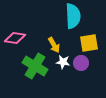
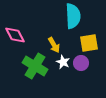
pink diamond: moved 3 px up; rotated 55 degrees clockwise
white star: rotated 16 degrees clockwise
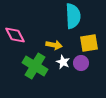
yellow arrow: rotated 49 degrees counterclockwise
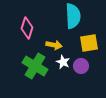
pink diamond: moved 12 px right, 7 px up; rotated 45 degrees clockwise
purple circle: moved 3 px down
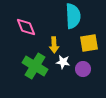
pink diamond: moved 1 px left, 1 px up; rotated 40 degrees counterclockwise
yellow arrow: rotated 77 degrees clockwise
white star: rotated 16 degrees counterclockwise
purple circle: moved 2 px right, 3 px down
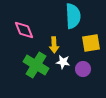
pink diamond: moved 2 px left, 3 px down
yellow square: moved 2 px right
green cross: moved 1 px right, 1 px up
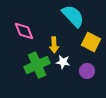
cyan semicircle: rotated 40 degrees counterclockwise
pink diamond: moved 1 px down
yellow square: moved 1 px up; rotated 36 degrees clockwise
green cross: moved 1 px right; rotated 35 degrees clockwise
purple circle: moved 4 px right, 2 px down
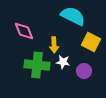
cyan semicircle: rotated 20 degrees counterclockwise
green cross: rotated 30 degrees clockwise
purple circle: moved 3 px left
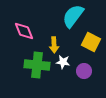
cyan semicircle: rotated 80 degrees counterclockwise
